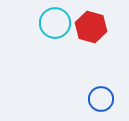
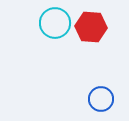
red hexagon: rotated 12 degrees counterclockwise
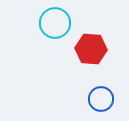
red hexagon: moved 22 px down
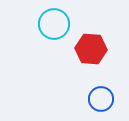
cyan circle: moved 1 px left, 1 px down
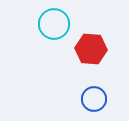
blue circle: moved 7 px left
